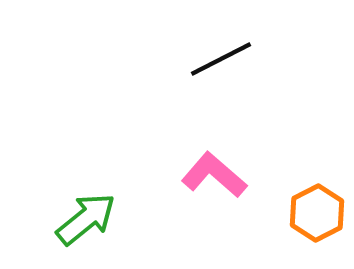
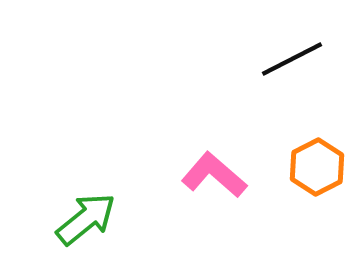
black line: moved 71 px right
orange hexagon: moved 46 px up
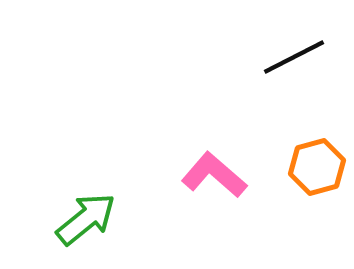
black line: moved 2 px right, 2 px up
orange hexagon: rotated 12 degrees clockwise
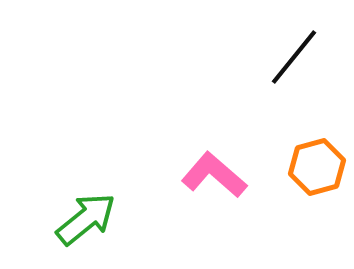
black line: rotated 24 degrees counterclockwise
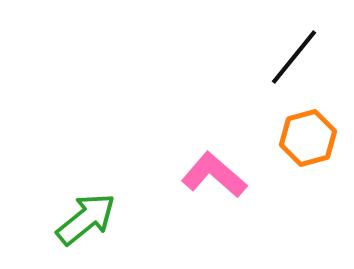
orange hexagon: moved 9 px left, 29 px up
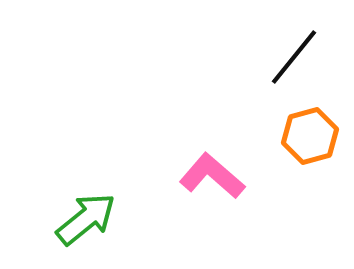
orange hexagon: moved 2 px right, 2 px up
pink L-shape: moved 2 px left, 1 px down
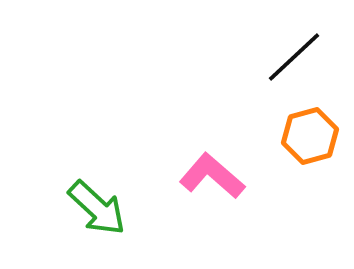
black line: rotated 8 degrees clockwise
green arrow: moved 11 px right, 11 px up; rotated 82 degrees clockwise
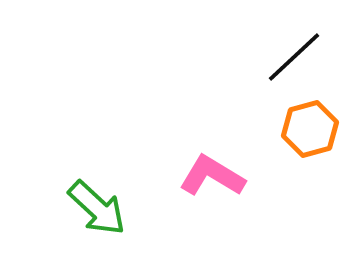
orange hexagon: moved 7 px up
pink L-shape: rotated 10 degrees counterclockwise
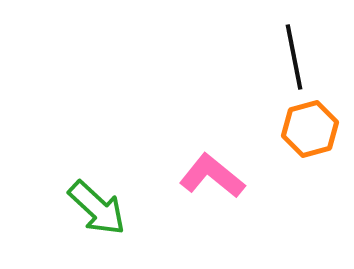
black line: rotated 58 degrees counterclockwise
pink L-shape: rotated 8 degrees clockwise
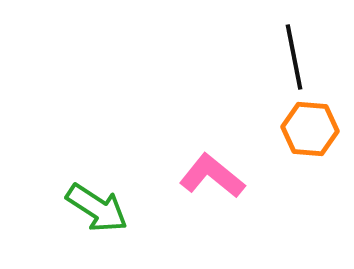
orange hexagon: rotated 20 degrees clockwise
green arrow: rotated 10 degrees counterclockwise
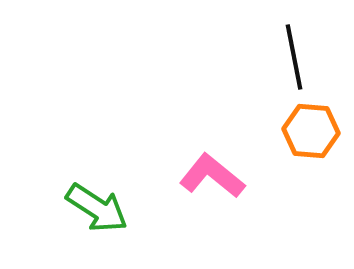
orange hexagon: moved 1 px right, 2 px down
